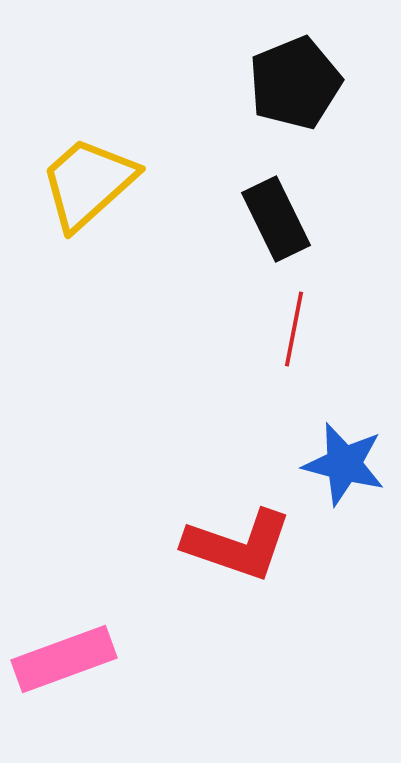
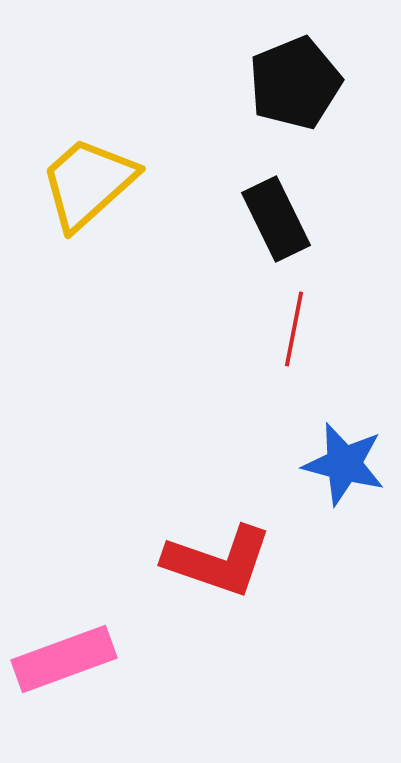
red L-shape: moved 20 px left, 16 px down
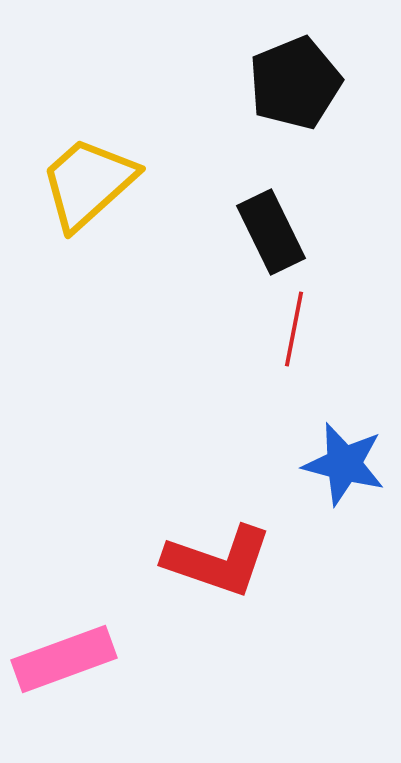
black rectangle: moved 5 px left, 13 px down
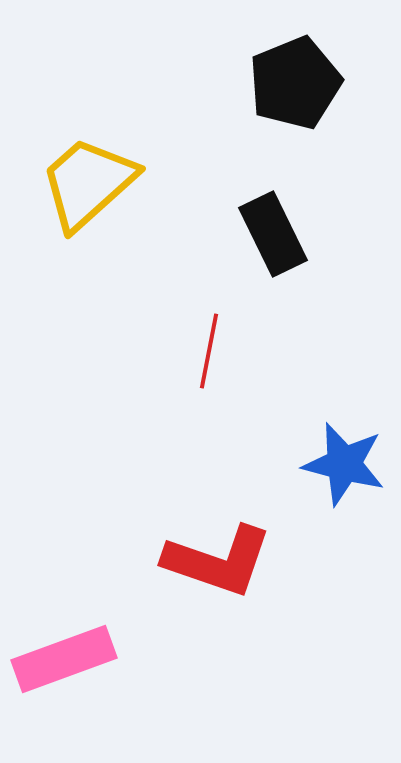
black rectangle: moved 2 px right, 2 px down
red line: moved 85 px left, 22 px down
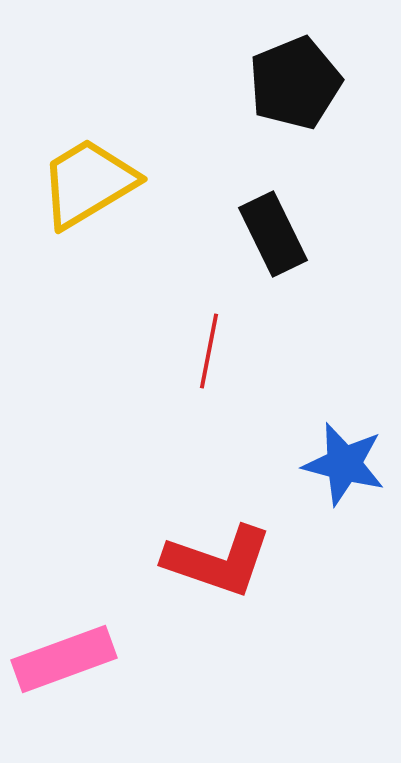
yellow trapezoid: rotated 11 degrees clockwise
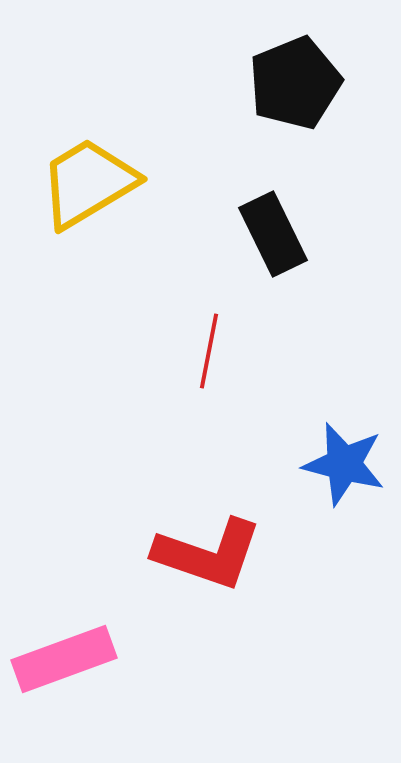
red L-shape: moved 10 px left, 7 px up
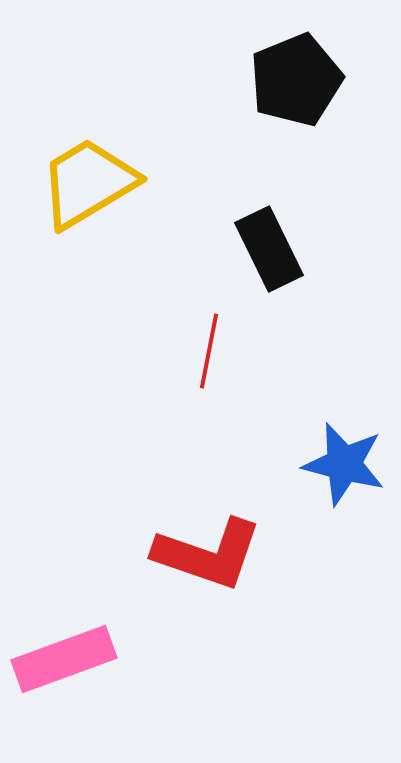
black pentagon: moved 1 px right, 3 px up
black rectangle: moved 4 px left, 15 px down
